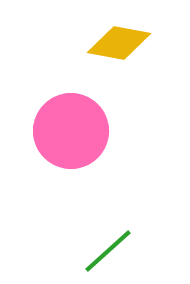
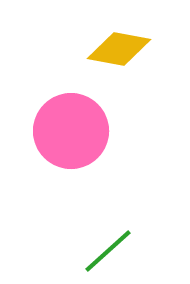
yellow diamond: moved 6 px down
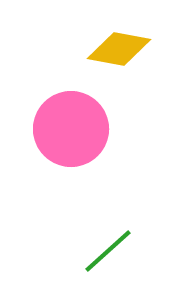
pink circle: moved 2 px up
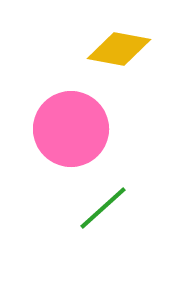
green line: moved 5 px left, 43 px up
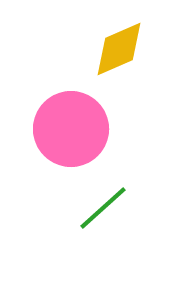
yellow diamond: rotated 34 degrees counterclockwise
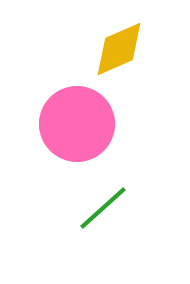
pink circle: moved 6 px right, 5 px up
